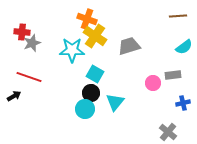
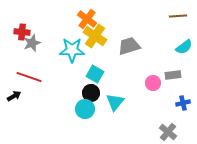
orange cross: rotated 18 degrees clockwise
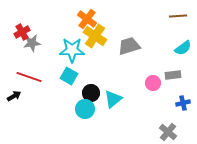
red cross: rotated 35 degrees counterclockwise
gray star: rotated 12 degrees clockwise
cyan semicircle: moved 1 px left, 1 px down
cyan square: moved 26 px left, 2 px down
cyan triangle: moved 2 px left, 3 px up; rotated 12 degrees clockwise
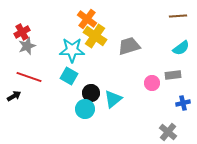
gray star: moved 5 px left, 3 px down; rotated 12 degrees counterclockwise
cyan semicircle: moved 2 px left
pink circle: moved 1 px left
